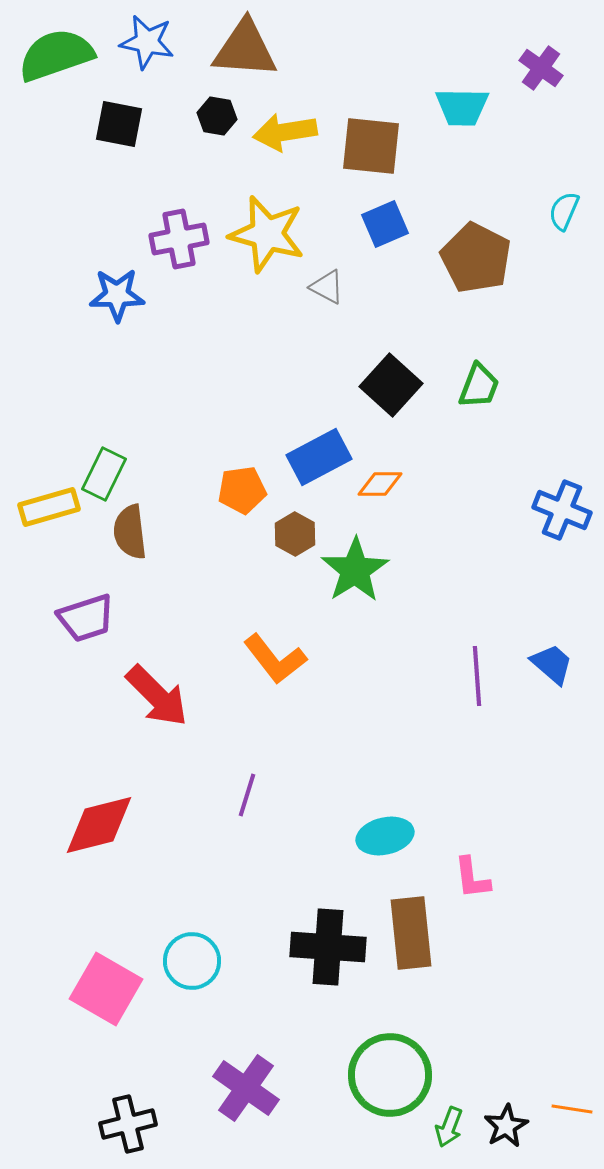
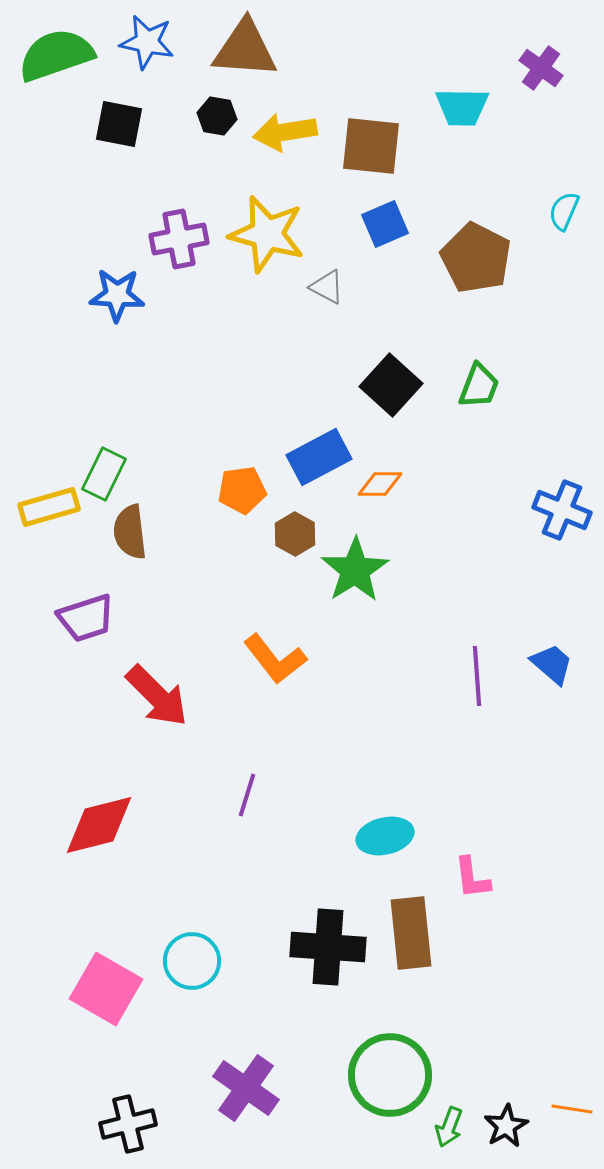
blue star at (117, 295): rotated 4 degrees clockwise
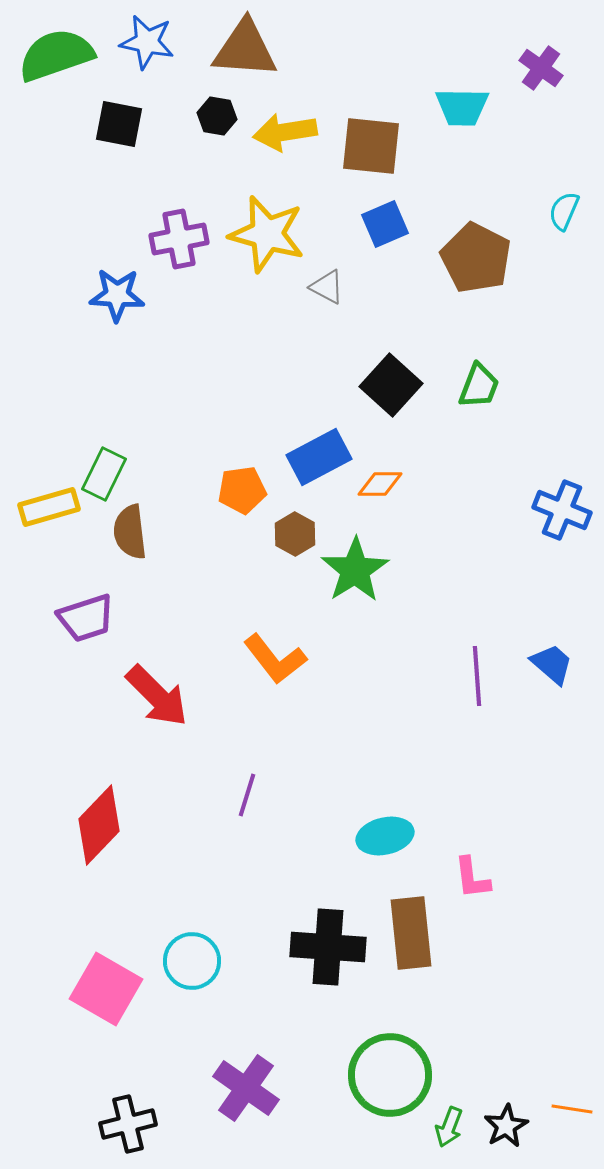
red diamond at (99, 825): rotated 32 degrees counterclockwise
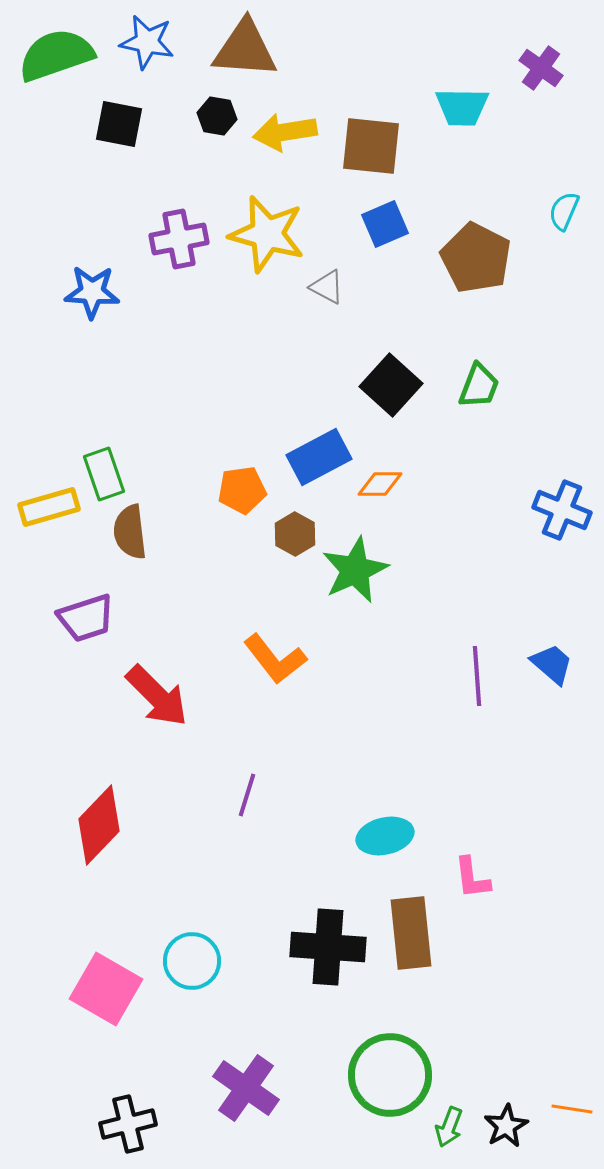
blue star at (117, 295): moved 25 px left, 3 px up
green rectangle at (104, 474): rotated 45 degrees counterclockwise
green star at (355, 570): rotated 8 degrees clockwise
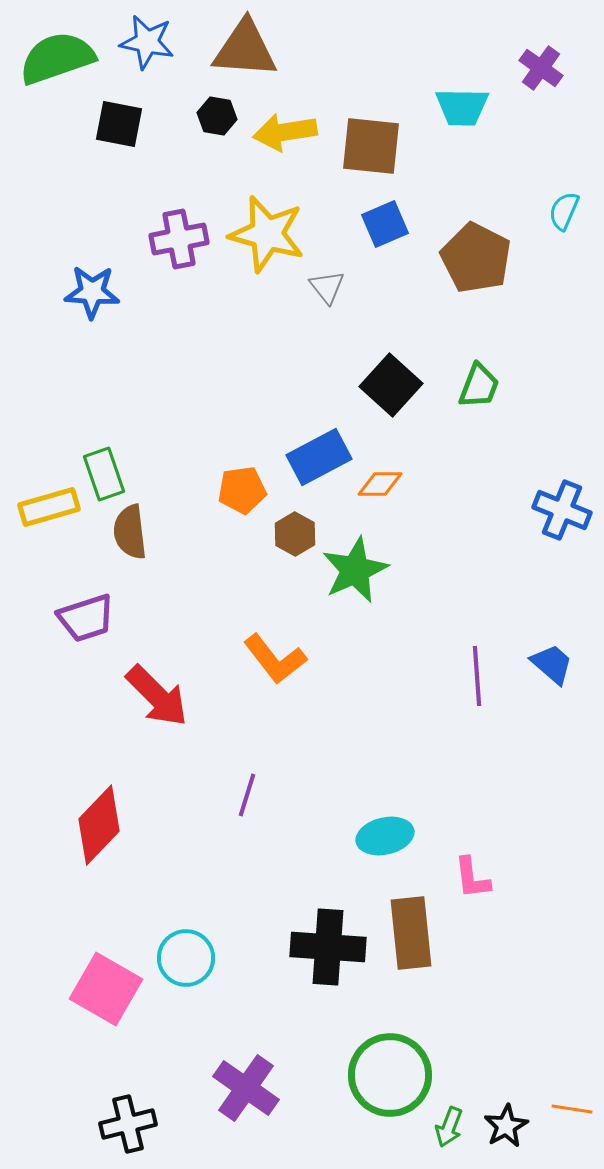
green semicircle at (56, 55): moved 1 px right, 3 px down
gray triangle at (327, 287): rotated 24 degrees clockwise
cyan circle at (192, 961): moved 6 px left, 3 px up
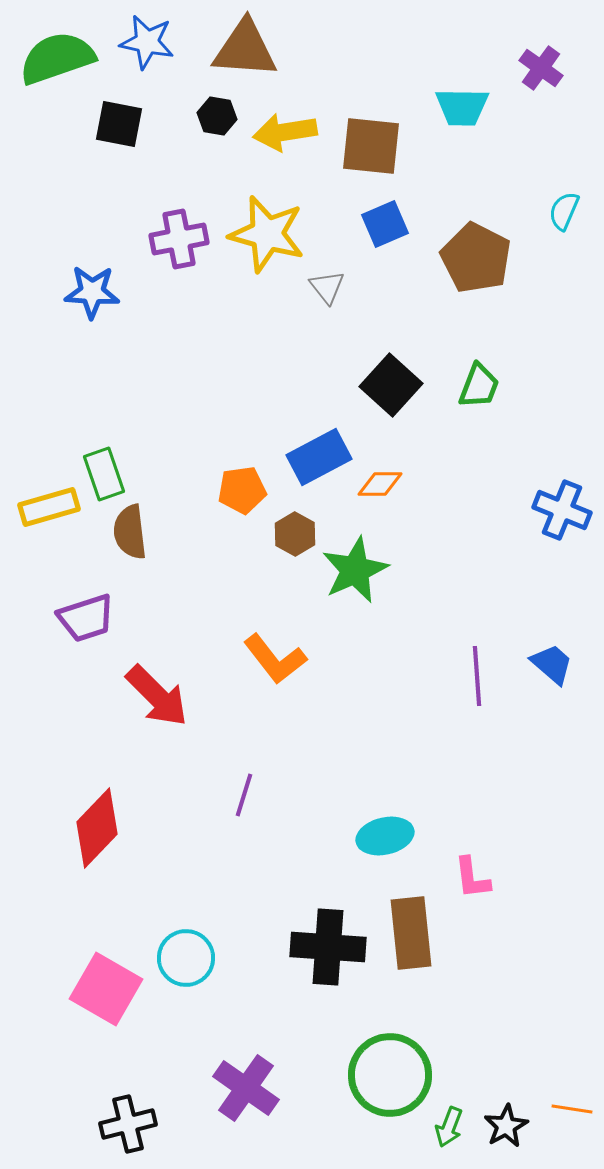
purple line at (247, 795): moved 3 px left
red diamond at (99, 825): moved 2 px left, 3 px down
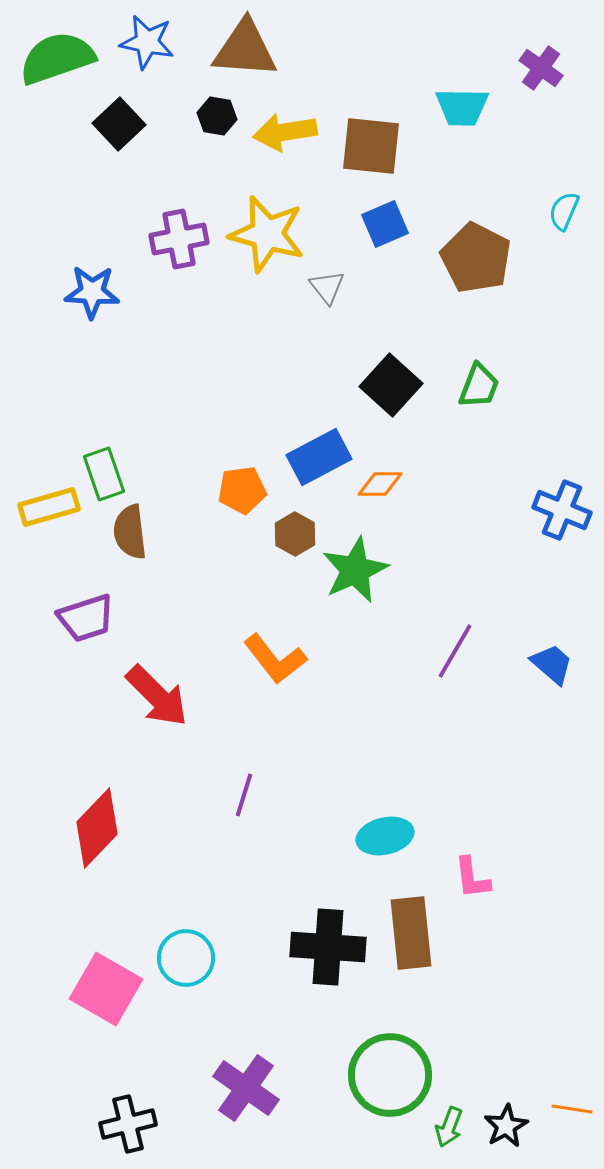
black square at (119, 124): rotated 36 degrees clockwise
purple line at (477, 676): moved 22 px left, 25 px up; rotated 34 degrees clockwise
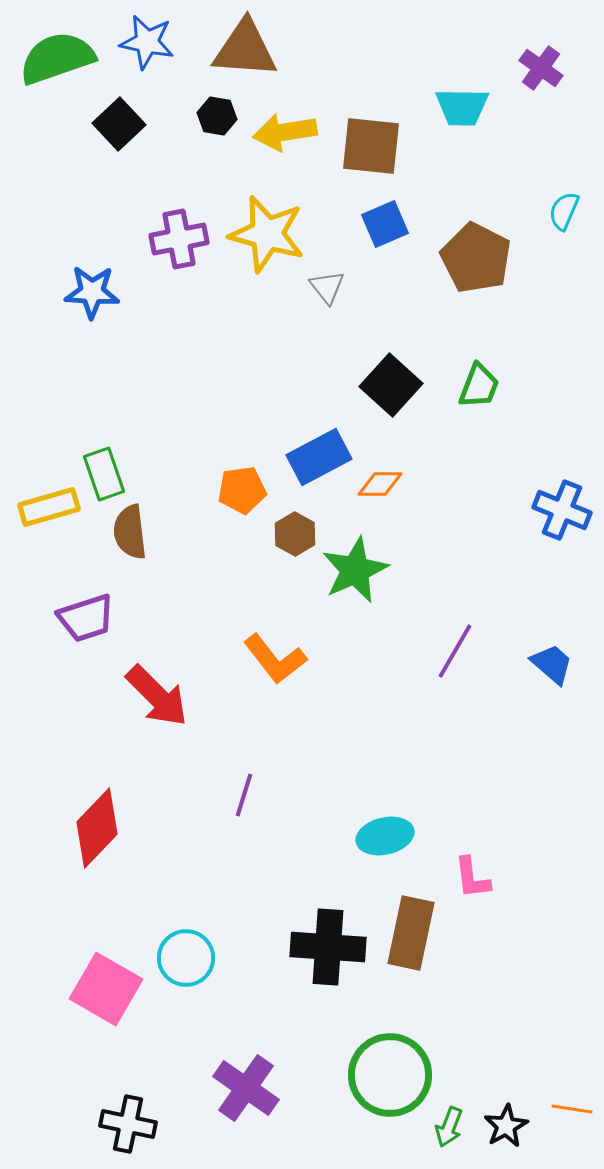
brown rectangle at (411, 933): rotated 18 degrees clockwise
black cross at (128, 1124): rotated 26 degrees clockwise
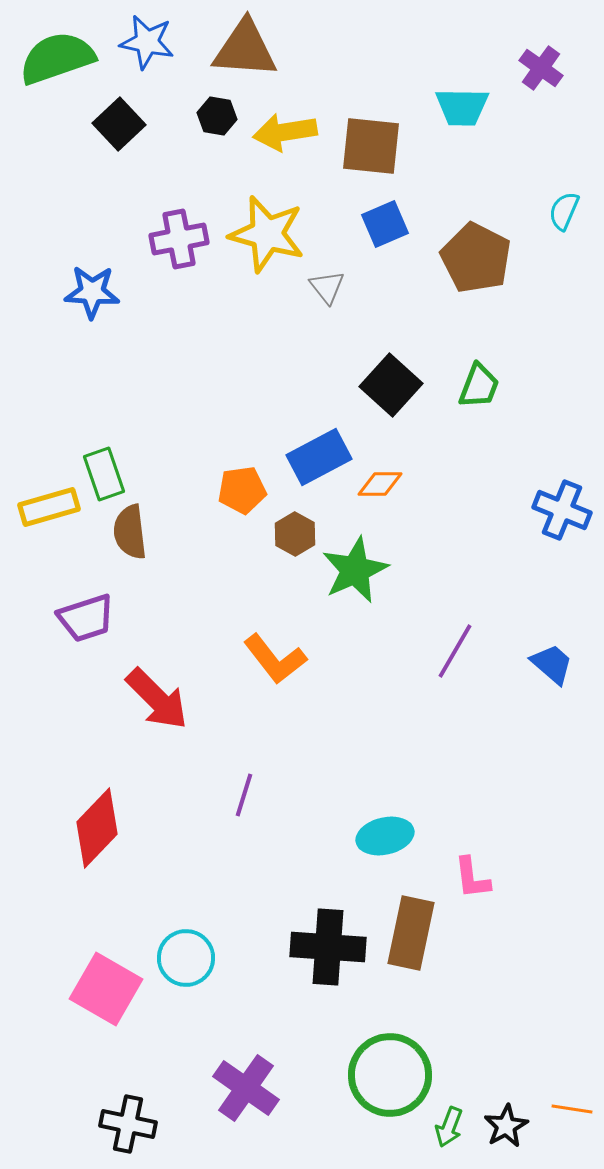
red arrow at (157, 696): moved 3 px down
